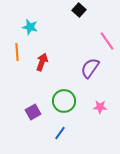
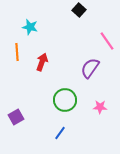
green circle: moved 1 px right, 1 px up
purple square: moved 17 px left, 5 px down
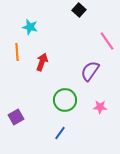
purple semicircle: moved 3 px down
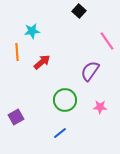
black square: moved 1 px down
cyan star: moved 2 px right, 4 px down; rotated 21 degrees counterclockwise
red arrow: rotated 30 degrees clockwise
blue line: rotated 16 degrees clockwise
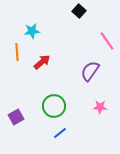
green circle: moved 11 px left, 6 px down
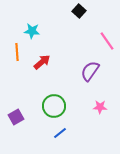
cyan star: rotated 14 degrees clockwise
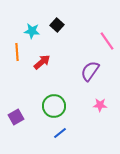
black square: moved 22 px left, 14 px down
pink star: moved 2 px up
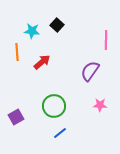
pink line: moved 1 px left, 1 px up; rotated 36 degrees clockwise
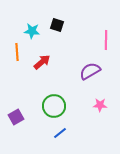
black square: rotated 24 degrees counterclockwise
purple semicircle: rotated 25 degrees clockwise
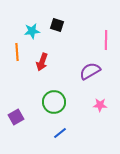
cyan star: rotated 14 degrees counterclockwise
red arrow: rotated 150 degrees clockwise
green circle: moved 4 px up
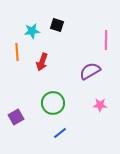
green circle: moved 1 px left, 1 px down
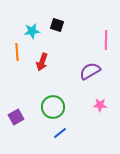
green circle: moved 4 px down
